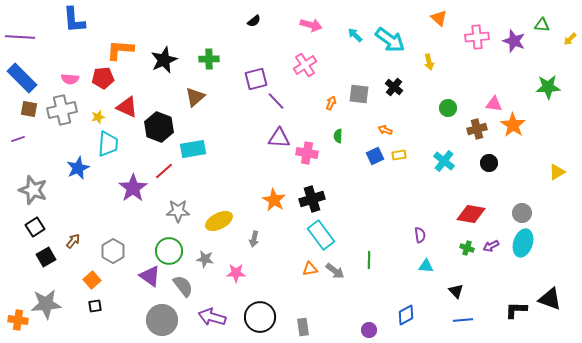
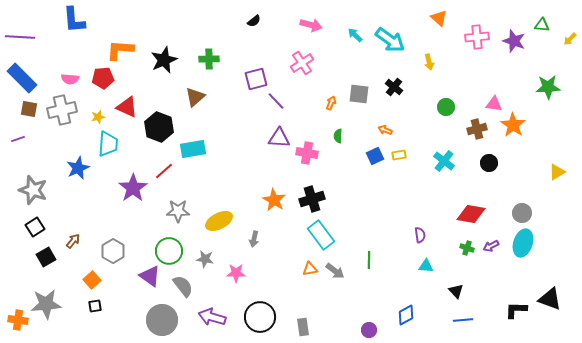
pink cross at (305, 65): moved 3 px left, 2 px up
green circle at (448, 108): moved 2 px left, 1 px up
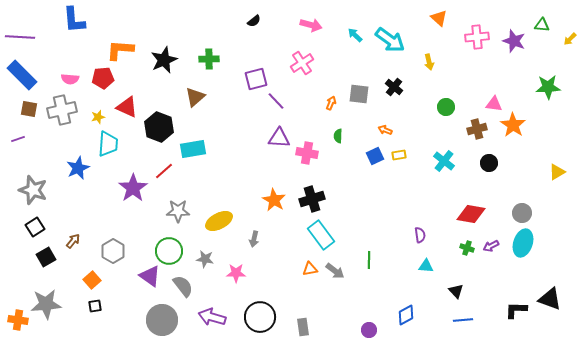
blue rectangle at (22, 78): moved 3 px up
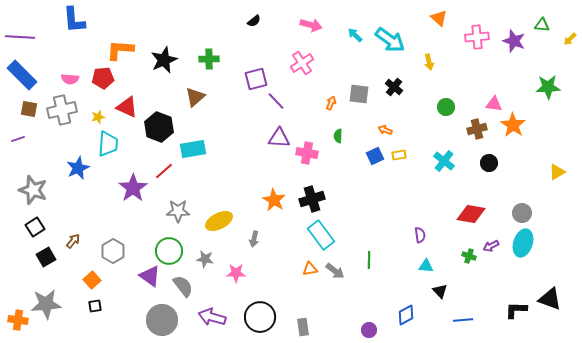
green cross at (467, 248): moved 2 px right, 8 px down
black triangle at (456, 291): moved 16 px left
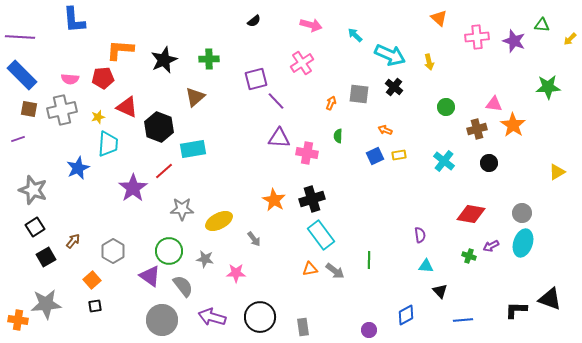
cyan arrow at (390, 40): moved 15 px down; rotated 12 degrees counterclockwise
gray star at (178, 211): moved 4 px right, 2 px up
gray arrow at (254, 239): rotated 49 degrees counterclockwise
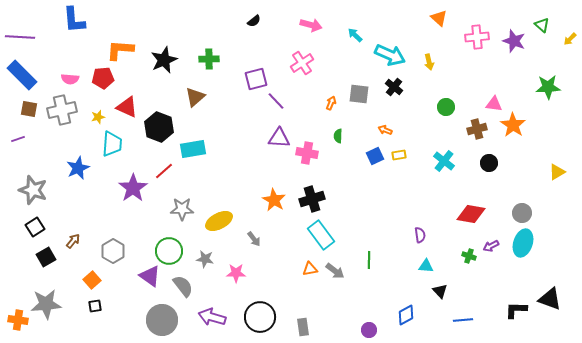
green triangle at (542, 25): rotated 35 degrees clockwise
cyan trapezoid at (108, 144): moved 4 px right
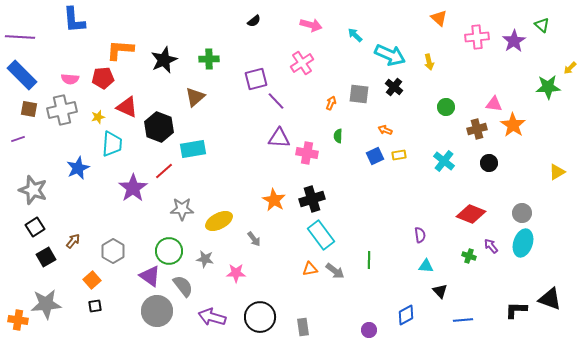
yellow arrow at (570, 39): moved 29 px down
purple star at (514, 41): rotated 20 degrees clockwise
red diamond at (471, 214): rotated 12 degrees clockwise
purple arrow at (491, 246): rotated 77 degrees clockwise
gray circle at (162, 320): moved 5 px left, 9 px up
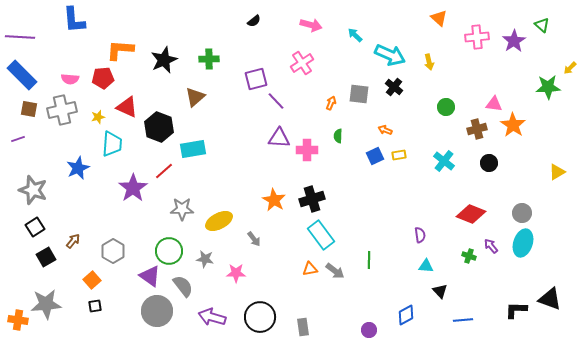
pink cross at (307, 153): moved 3 px up; rotated 10 degrees counterclockwise
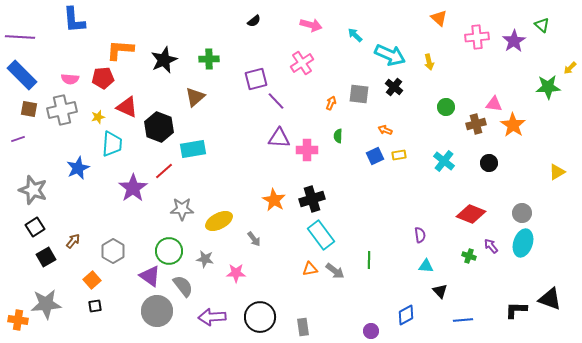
brown cross at (477, 129): moved 1 px left, 5 px up
purple arrow at (212, 317): rotated 20 degrees counterclockwise
purple circle at (369, 330): moved 2 px right, 1 px down
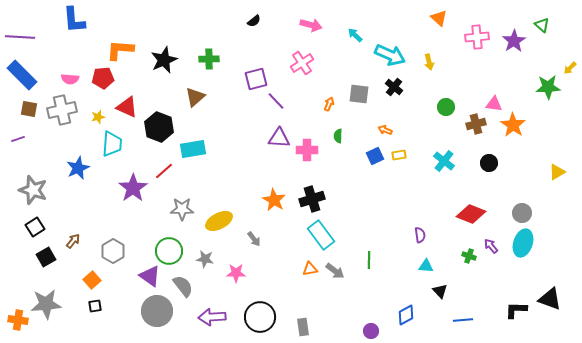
orange arrow at (331, 103): moved 2 px left, 1 px down
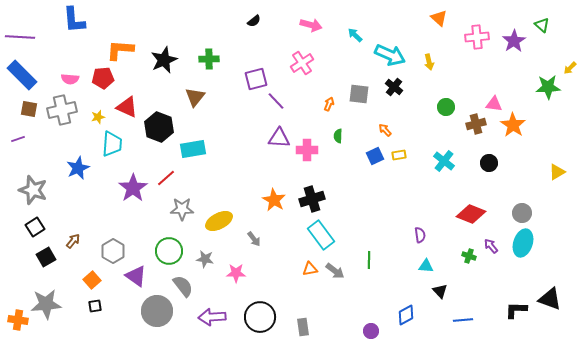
brown triangle at (195, 97): rotated 10 degrees counterclockwise
orange arrow at (385, 130): rotated 24 degrees clockwise
red line at (164, 171): moved 2 px right, 7 px down
purple triangle at (150, 276): moved 14 px left
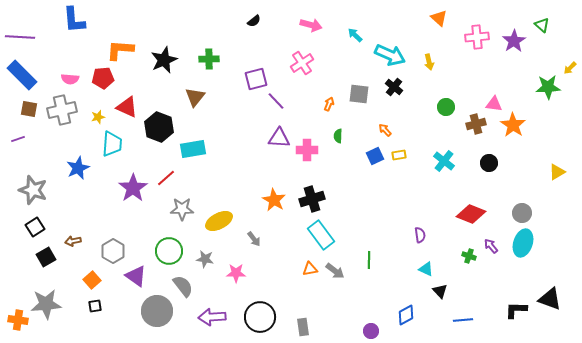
brown arrow at (73, 241): rotated 140 degrees counterclockwise
cyan triangle at (426, 266): moved 3 px down; rotated 21 degrees clockwise
